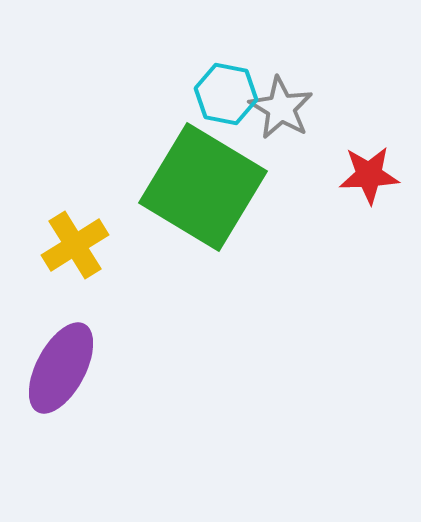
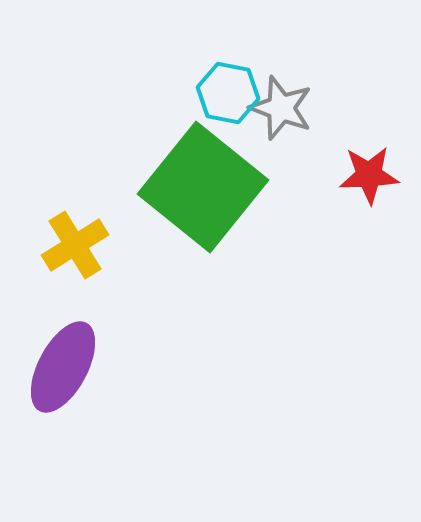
cyan hexagon: moved 2 px right, 1 px up
gray star: rotated 10 degrees counterclockwise
green square: rotated 8 degrees clockwise
purple ellipse: moved 2 px right, 1 px up
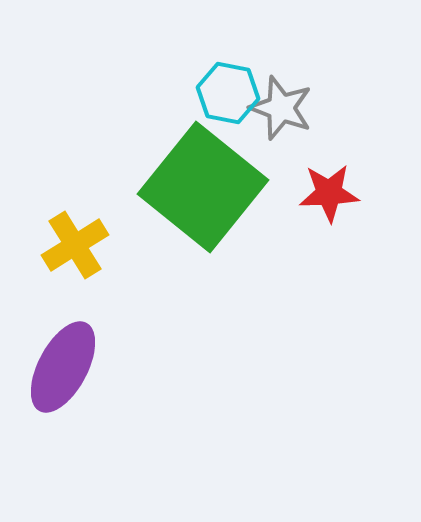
red star: moved 40 px left, 18 px down
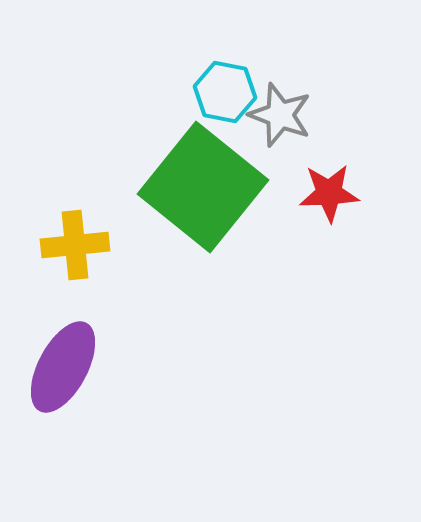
cyan hexagon: moved 3 px left, 1 px up
gray star: moved 1 px left, 7 px down
yellow cross: rotated 26 degrees clockwise
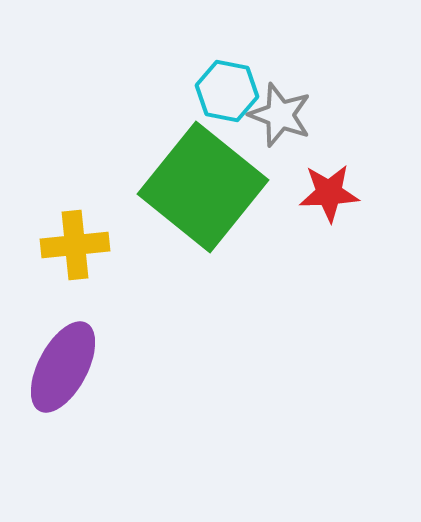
cyan hexagon: moved 2 px right, 1 px up
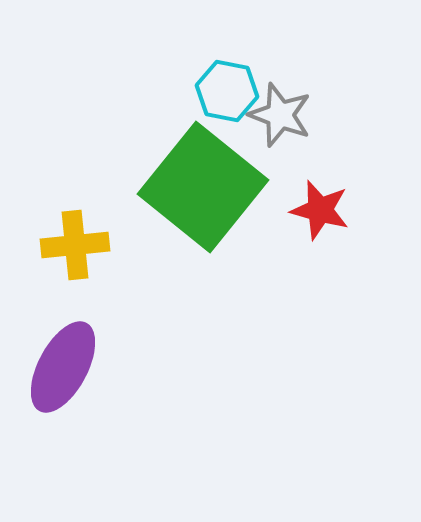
red star: moved 9 px left, 17 px down; rotated 18 degrees clockwise
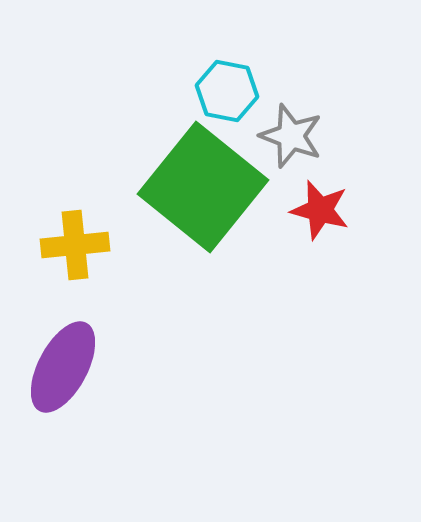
gray star: moved 11 px right, 21 px down
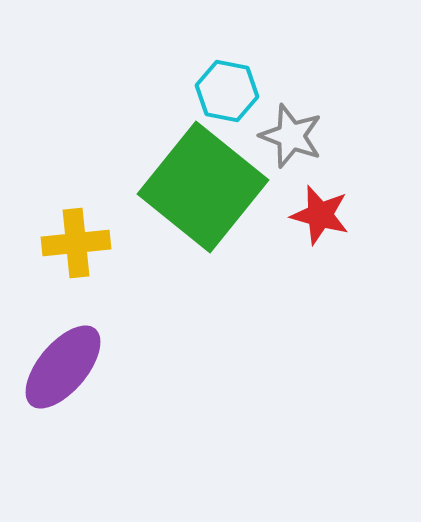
red star: moved 5 px down
yellow cross: moved 1 px right, 2 px up
purple ellipse: rotated 12 degrees clockwise
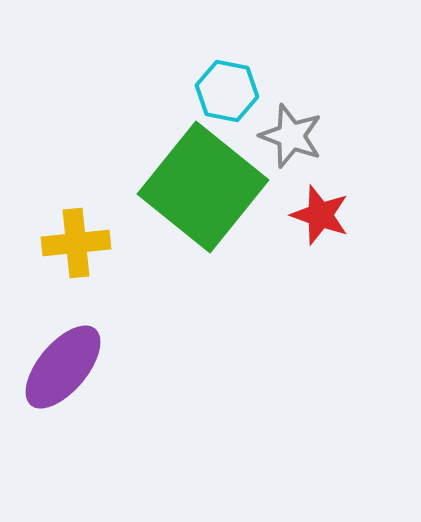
red star: rotated 4 degrees clockwise
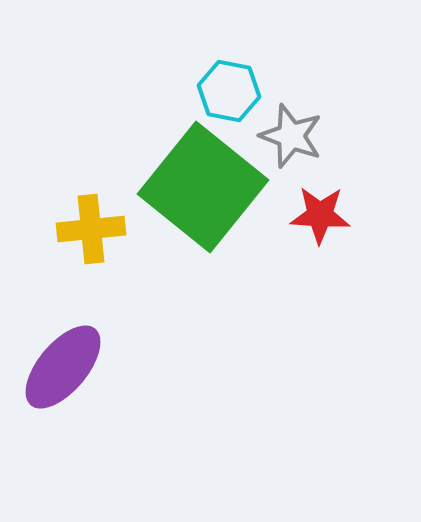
cyan hexagon: moved 2 px right
red star: rotated 16 degrees counterclockwise
yellow cross: moved 15 px right, 14 px up
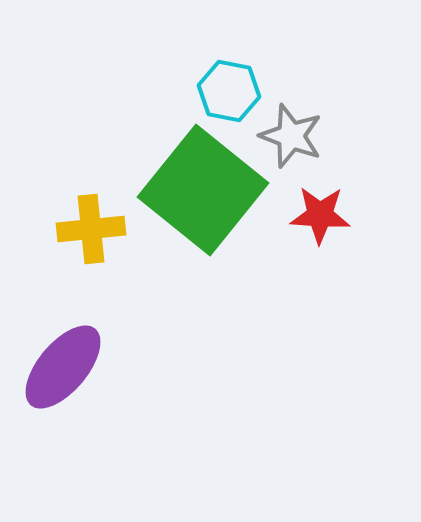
green square: moved 3 px down
